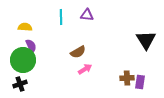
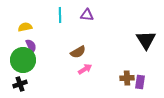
cyan line: moved 1 px left, 2 px up
yellow semicircle: rotated 16 degrees counterclockwise
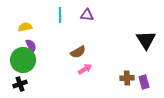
purple rectangle: moved 4 px right; rotated 24 degrees counterclockwise
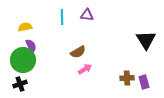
cyan line: moved 2 px right, 2 px down
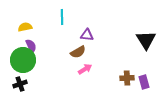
purple triangle: moved 20 px down
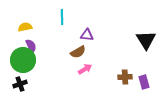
brown cross: moved 2 px left, 1 px up
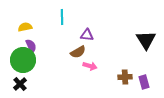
pink arrow: moved 5 px right, 3 px up; rotated 48 degrees clockwise
black cross: rotated 24 degrees counterclockwise
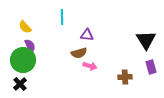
yellow semicircle: rotated 120 degrees counterclockwise
purple semicircle: moved 1 px left
brown semicircle: moved 1 px right, 1 px down; rotated 14 degrees clockwise
purple rectangle: moved 7 px right, 15 px up
